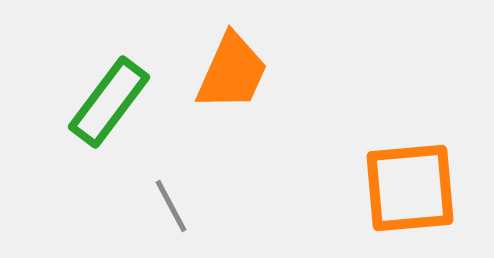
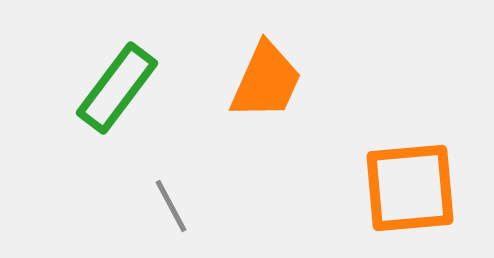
orange trapezoid: moved 34 px right, 9 px down
green rectangle: moved 8 px right, 14 px up
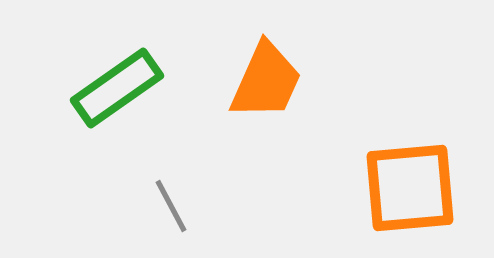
green rectangle: rotated 18 degrees clockwise
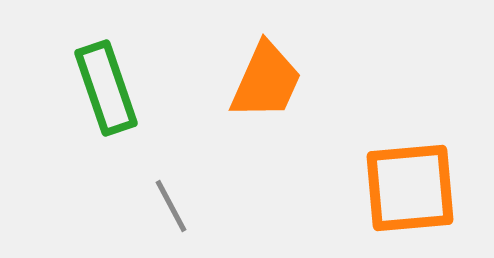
green rectangle: moved 11 px left; rotated 74 degrees counterclockwise
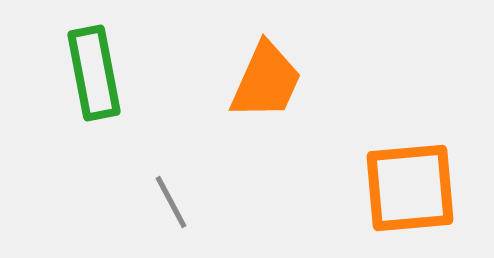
green rectangle: moved 12 px left, 15 px up; rotated 8 degrees clockwise
gray line: moved 4 px up
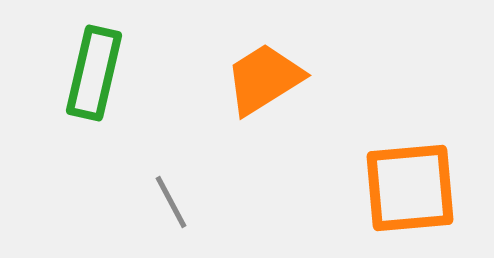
green rectangle: rotated 24 degrees clockwise
orange trapezoid: moved 2 px left, 2 px up; rotated 146 degrees counterclockwise
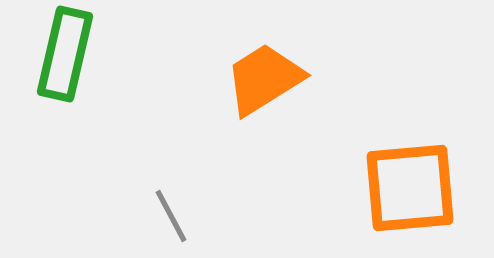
green rectangle: moved 29 px left, 19 px up
gray line: moved 14 px down
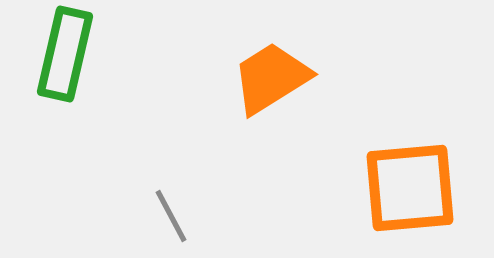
orange trapezoid: moved 7 px right, 1 px up
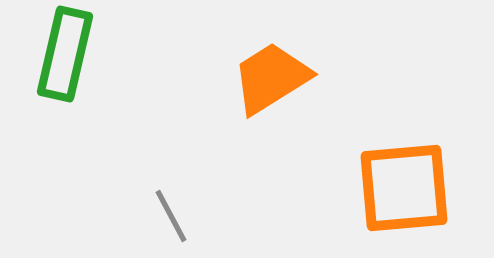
orange square: moved 6 px left
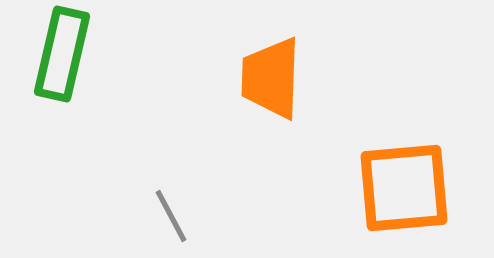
green rectangle: moved 3 px left
orange trapezoid: rotated 56 degrees counterclockwise
